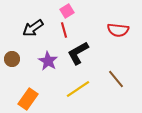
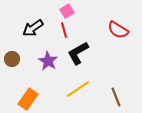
red semicircle: rotated 25 degrees clockwise
brown line: moved 18 px down; rotated 18 degrees clockwise
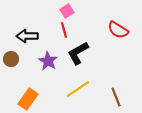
black arrow: moved 6 px left, 8 px down; rotated 35 degrees clockwise
brown circle: moved 1 px left
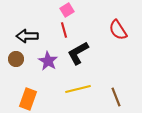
pink square: moved 1 px up
red semicircle: rotated 25 degrees clockwise
brown circle: moved 5 px right
yellow line: rotated 20 degrees clockwise
orange rectangle: rotated 15 degrees counterclockwise
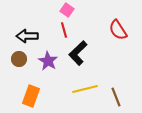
pink square: rotated 24 degrees counterclockwise
black L-shape: rotated 15 degrees counterclockwise
brown circle: moved 3 px right
yellow line: moved 7 px right
orange rectangle: moved 3 px right, 3 px up
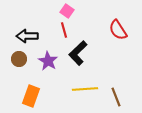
pink square: moved 1 px down
yellow line: rotated 10 degrees clockwise
